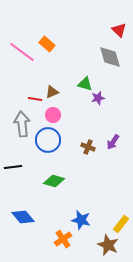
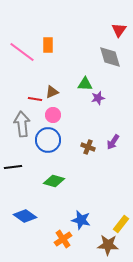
red triangle: rotated 21 degrees clockwise
orange rectangle: moved 1 px right, 1 px down; rotated 49 degrees clockwise
green triangle: rotated 14 degrees counterclockwise
blue diamond: moved 2 px right, 1 px up; rotated 15 degrees counterclockwise
brown star: rotated 20 degrees counterclockwise
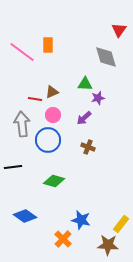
gray diamond: moved 4 px left
purple arrow: moved 29 px left, 24 px up; rotated 14 degrees clockwise
orange cross: rotated 12 degrees counterclockwise
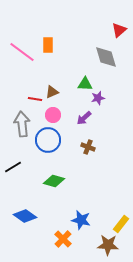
red triangle: rotated 14 degrees clockwise
black line: rotated 24 degrees counterclockwise
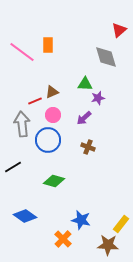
red line: moved 2 px down; rotated 32 degrees counterclockwise
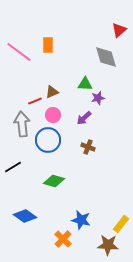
pink line: moved 3 px left
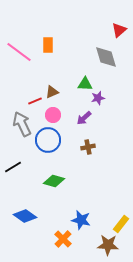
gray arrow: rotated 20 degrees counterclockwise
brown cross: rotated 32 degrees counterclockwise
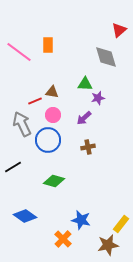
brown triangle: rotated 32 degrees clockwise
brown star: rotated 15 degrees counterclockwise
